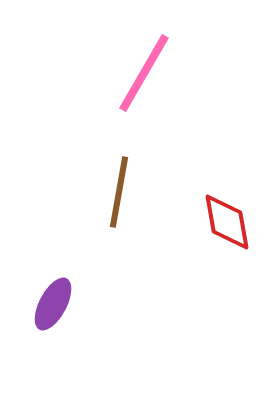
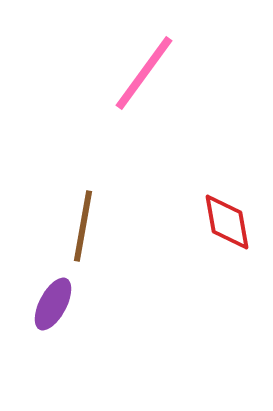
pink line: rotated 6 degrees clockwise
brown line: moved 36 px left, 34 px down
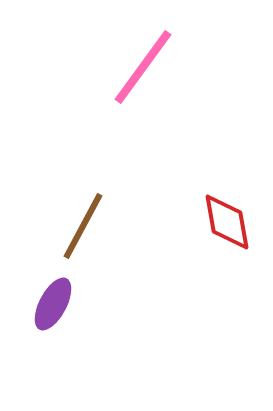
pink line: moved 1 px left, 6 px up
brown line: rotated 18 degrees clockwise
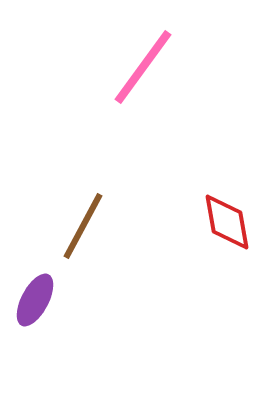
purple ellipse: moved 18 px left, 4 px up
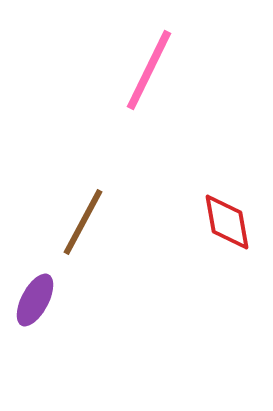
pink line: moved 6 px right, 3 px down; rotated 10 degrees counterclockwise
brown line: moved 4 px up
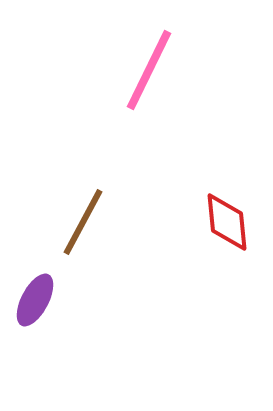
red diamond: rotated 4 degrees clockwise
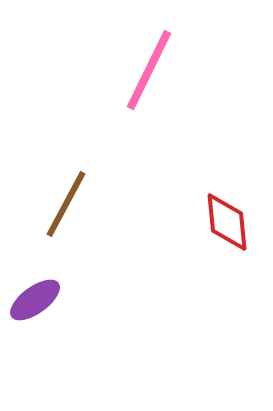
brown line: moved 17 px left, 18 px up
purple ellipse: rotated 26 degrees clockwise
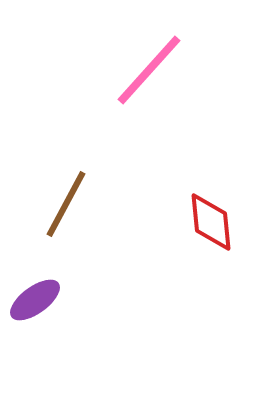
pink line: rotated 16 degrees clockwise
red diamond: moved 16 px left
